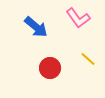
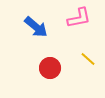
pink L-shape: moved 1 px right; rotated 65 degrees counterclockwise
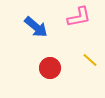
pink L-shape: moved 1 px up
yellow line: moved 2 px right, 1 px down
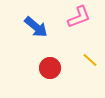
pink L-shape: rotated 10 degrees counterclockwise
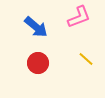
yellow line: moved 4 px left, 1 px up
red circle: moved 12 px left, 5 px up
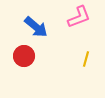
yellow line: rotated 63 degrees clockwise
red circle: moved 14 px left, 7 px up
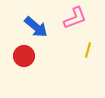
pink L-shape: moved 4 px left, 1 px down
yellow line: moved 2 px right, 9 px up
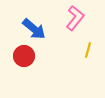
pink L-shape: rotated 30 degrees counterclockwise
blue arrow: moved 2 px left, 2 px down
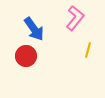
blue arrow: rotated 15 degrees clockwise
red circle: moved 2 px right
